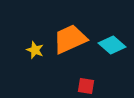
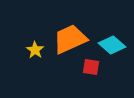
yellow star: rotated 12 degrees clockwise
red square: moved 5 px right, 19 px up
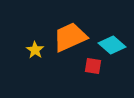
orange trapezoid: moved 2 px up
red square: moved 2 px right, 1 px up
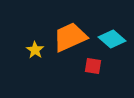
cyan diamond: moved 6 px up
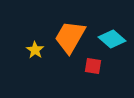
orange trapezoid: rotated 36 degrees counterclockwise
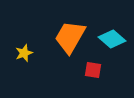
yellow star: moved 11 px left, 3 px down; rotated 18 degrees clockwise
red square: moved 4 px down
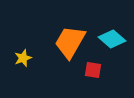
orange trapezoid: moved 5 px down
yellow star: moved 1 px left, 5 px down
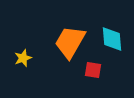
cyan diamond: rotated 44 degrees clockwise
